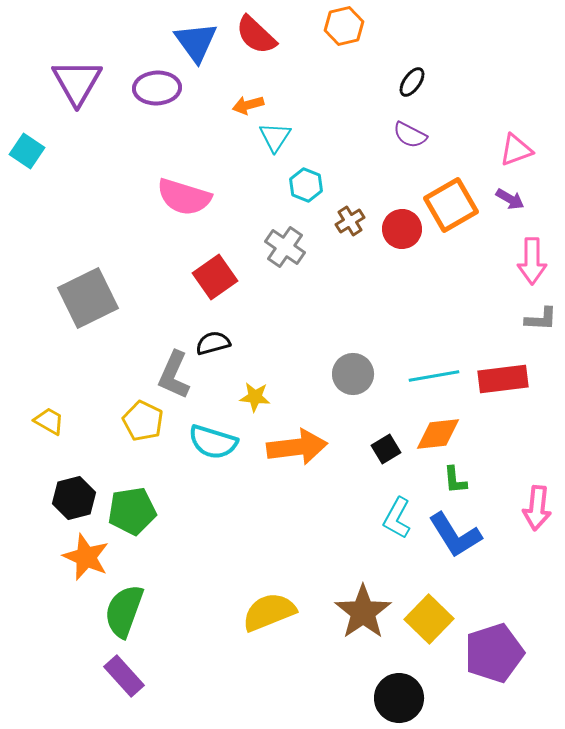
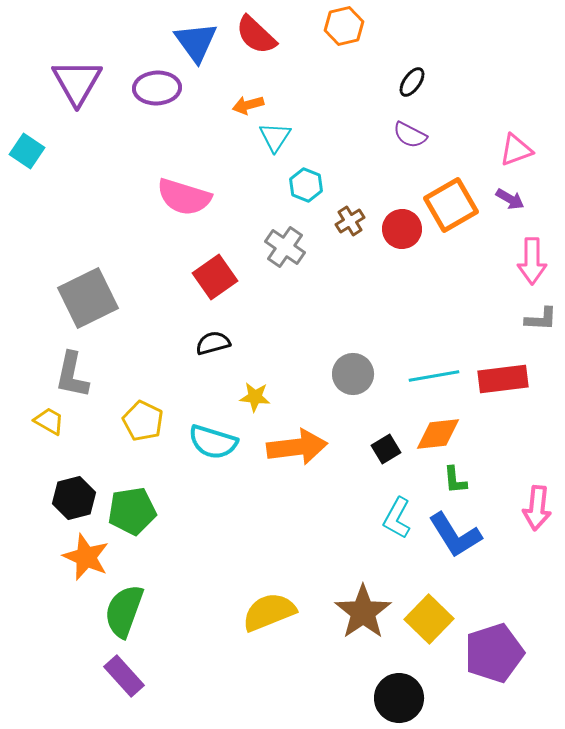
gray L-shape at (174, 375): moved 102 px left; rotated 12 degrees counterclockwise
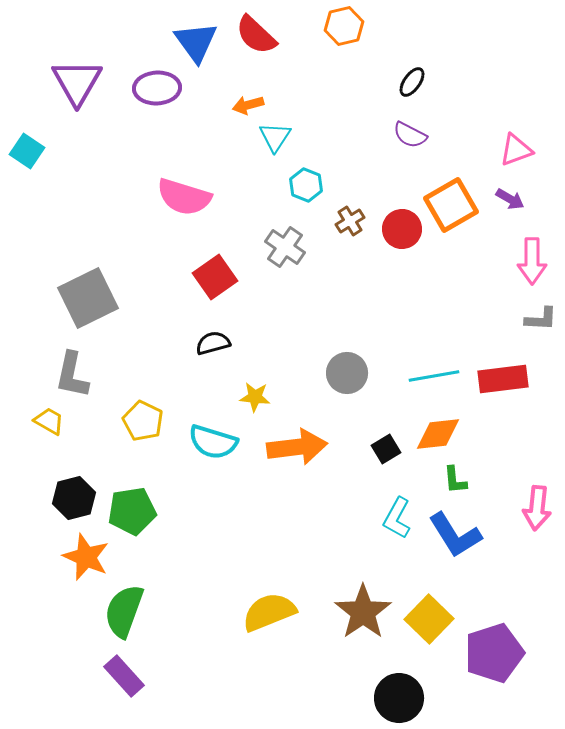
gray circle at (353, 374): moved 6 px left, 1 px up
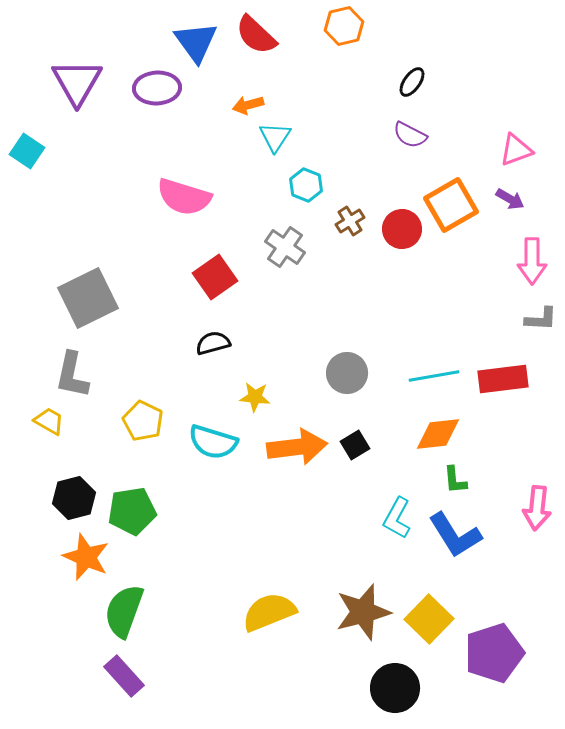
black square at (386, 449): moved 31 px left, 4 px up
brown star at (363, 612): rotated 20 degrees clockwise
black circle at (399, 698): moved 4 px left, 10 px up
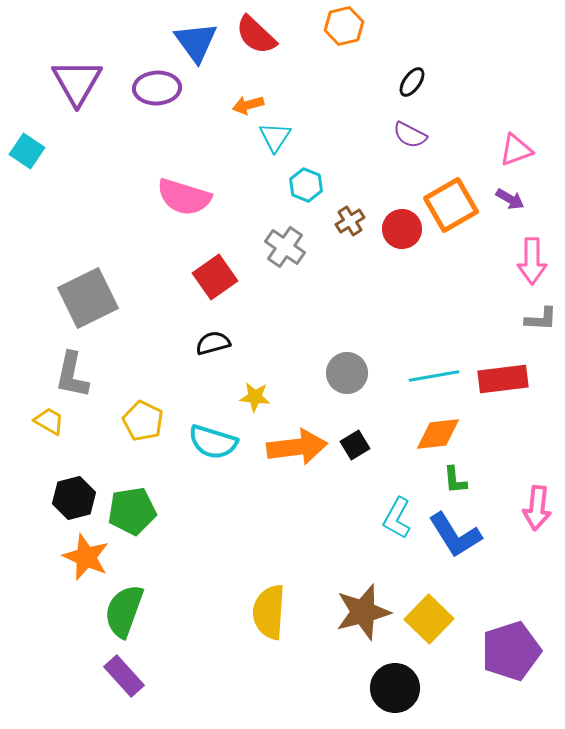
yellow semicircle at (269, 612): rotated 64 degrees counterclockwise
purple pentagon at (494, 653): moved 17 px right, 2 px up
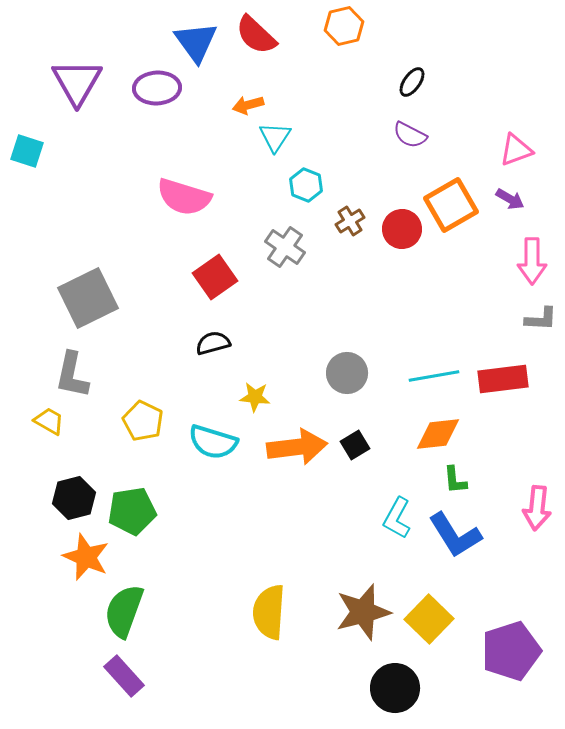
cyan square at (27, 151): rotated 16 degrees counterclockwise
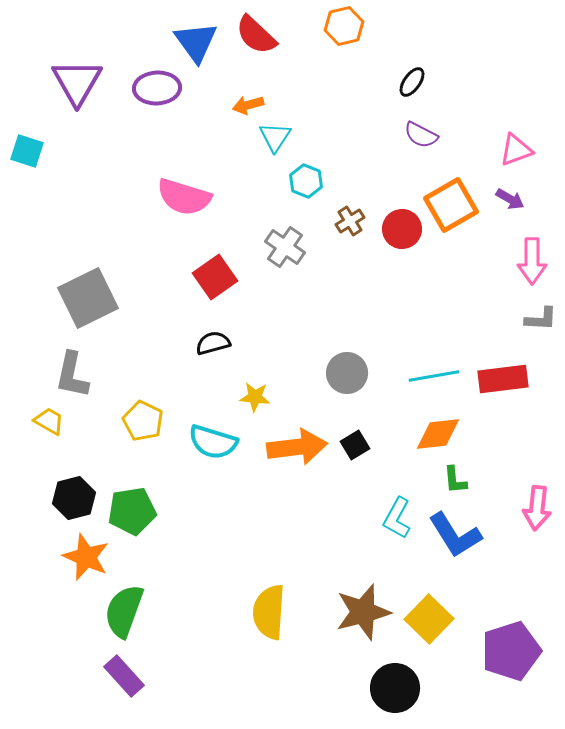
purple semicircle at (410, 135): moved 11 px right
cyan hexagon at (306, 185): moved 4 px up
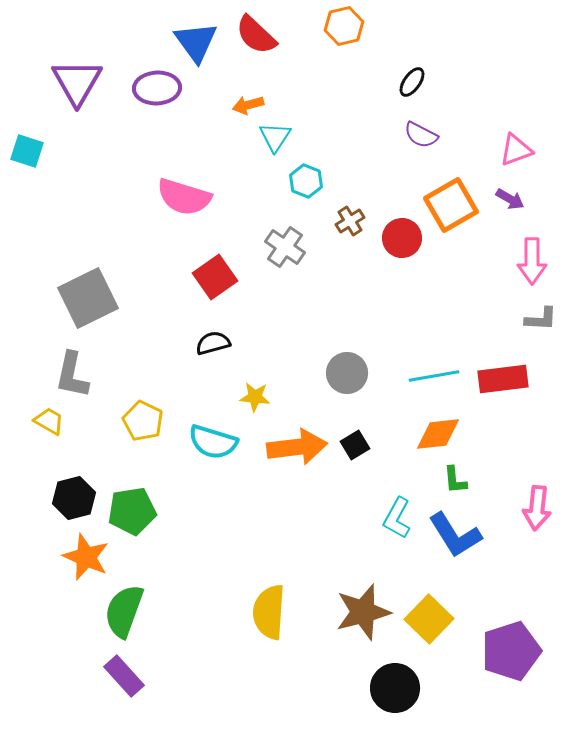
red circle at (402, 229): moved 9 px down
